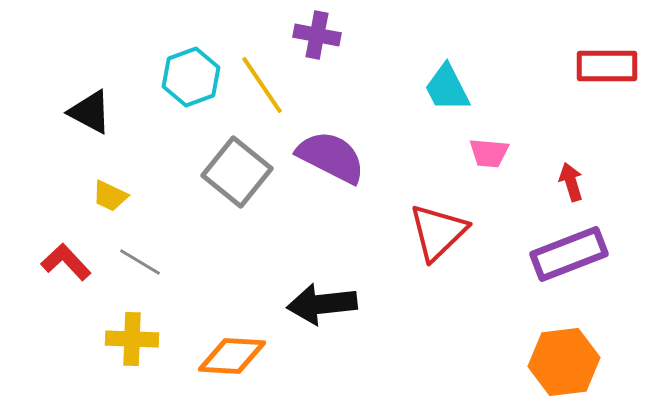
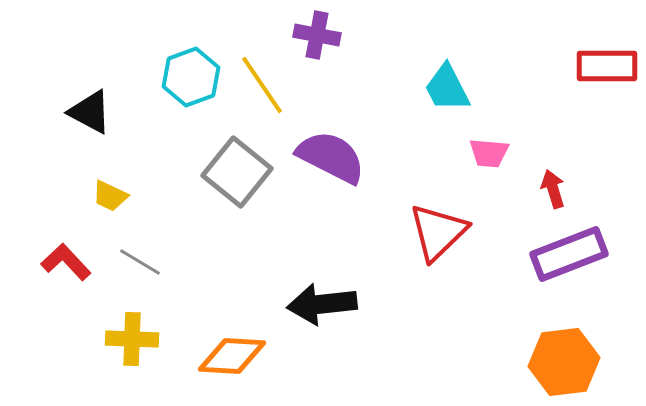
red arrow: moved 18 px left, 7 px down
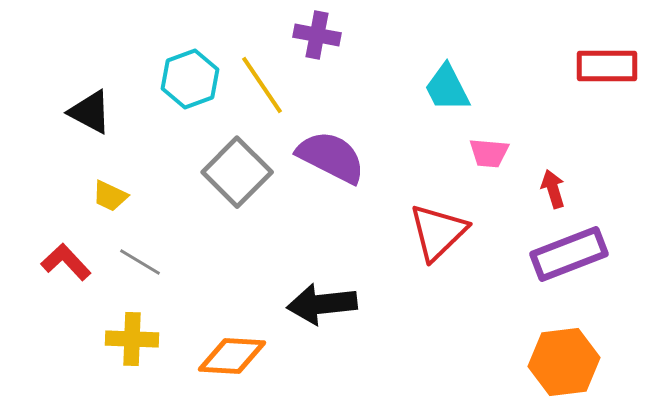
cyan hexagon: moved 1 px left, 2 px down
gray square: rotated 6 degrees clockwise
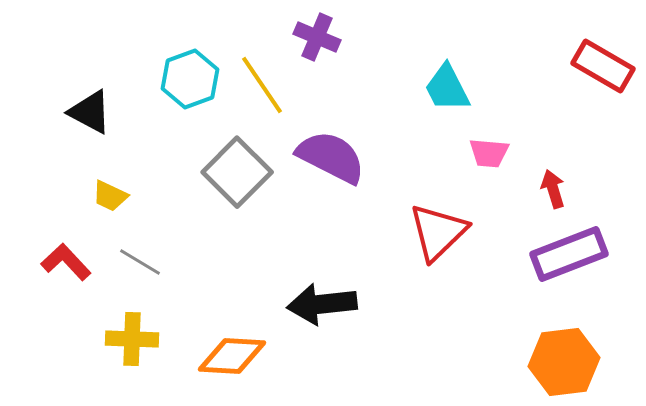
purple cross: moved 2 px down; rotated 12 degrees clockwise
red rectangle: moved 4 px left; rotated 30 degrees clockwise
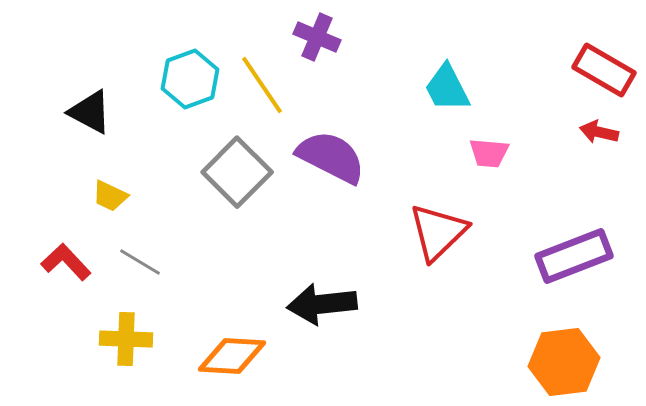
red rectangle: moved 1 px right, 4 px down
red arrow: moved 46 px right, 57 px up; rotated 60 degrees counterclockwise
purple rectangle: moved 5 px right, 2 px down
yellow cross: moved 6 px left
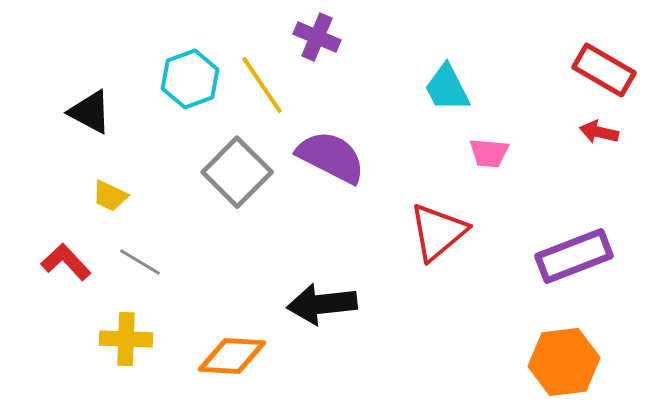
red triangle: rotated 4 degrees clockwise
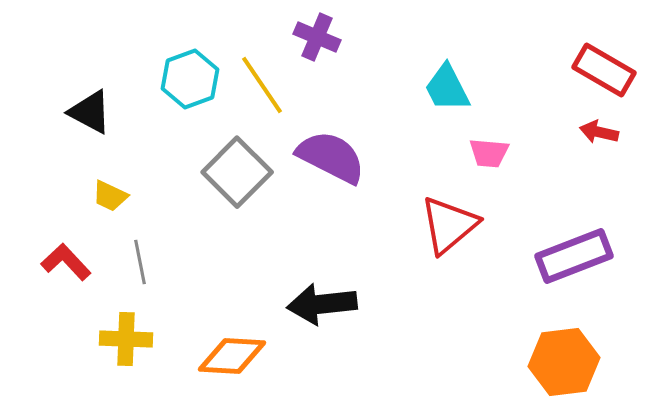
red triangle: moved 11 px right, 7 px up
gray line: rotated 48 degrees clockwise
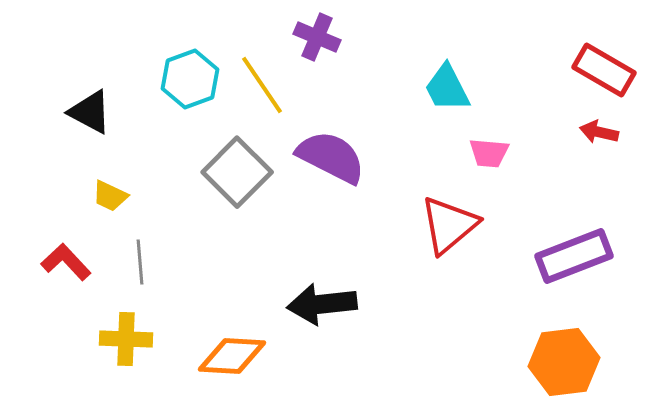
gray line: rotated 6 degrees clockwise
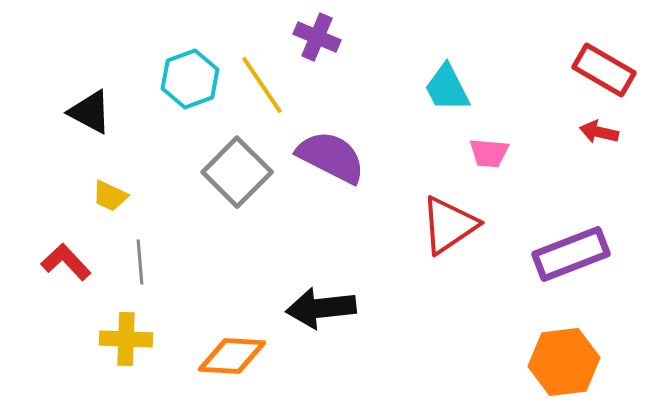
red triangle: rotated 6 degrees clockwise
purple rectangle: moved 3 px left, 2 px up
black arrow: moved 1 px left, 4 px down
